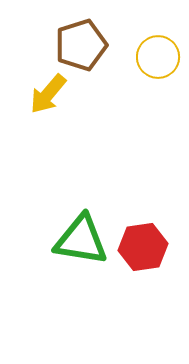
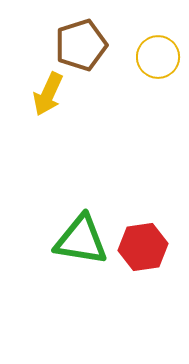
yellow arrow: rotated 15 degrees counterclockwise
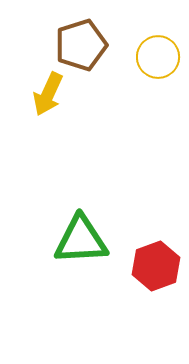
green triangle: rotated 12 degrees counterclockwise
red hexagon: moved 13 px right, 19 px down; rotated 12 degrees counterclockwise
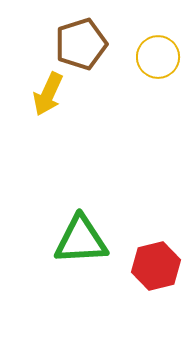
brown pentagon: moved 1 px up
red hexagon: rotated 6 degrees clockwise
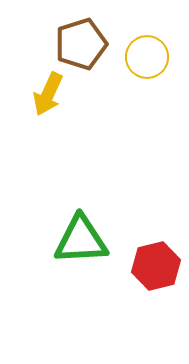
yellow circle: moved 11 px left
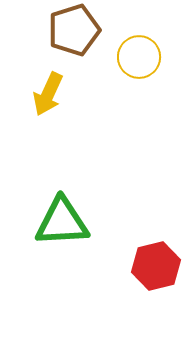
brown pentagon: moved 7 px left, 14 px up
yellow circle: moved 8 px left
green triangle: moved 19 px left, 18 px up
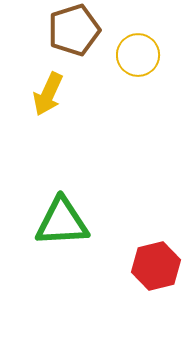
yellow circle: moved 1 px left, 2 px up
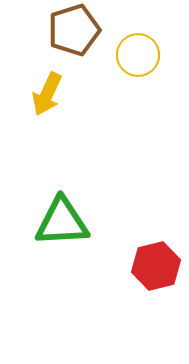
yellow arrow: moved 1 px left
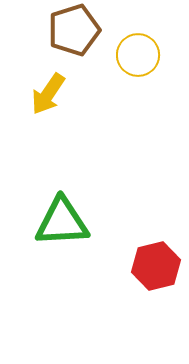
yellow arrow: moved 1 px right; rotated 9 degrees clockwise
